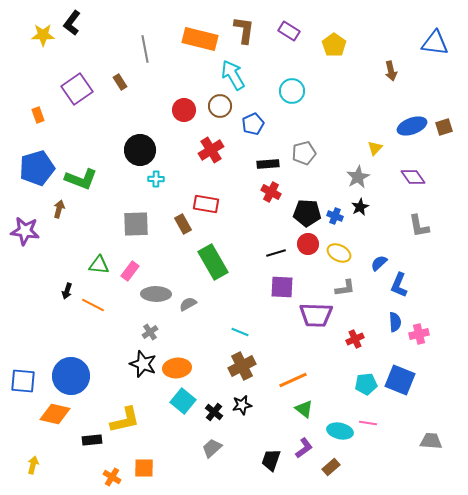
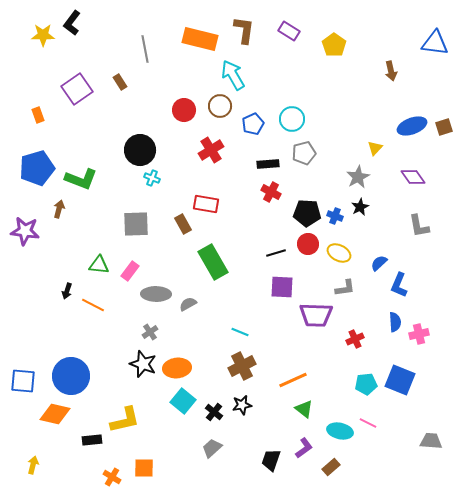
cyan circle at (292, 91): moved 28 px down
cyan cross at (156, 179): moved 4 px left, 1 px up; rotated 21 degrees clockwise
pink line at (368, 423): rotated 18 degrees clockwise
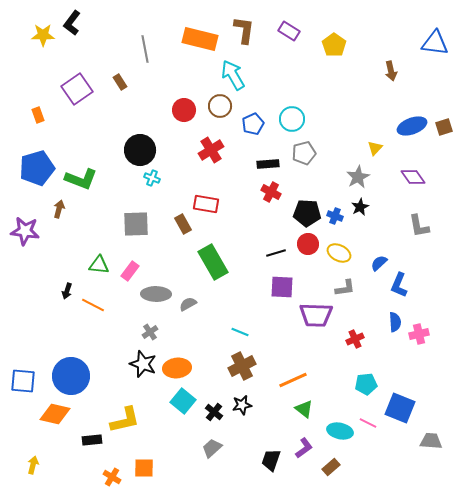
blue square at (400, 380): moved 28 px down
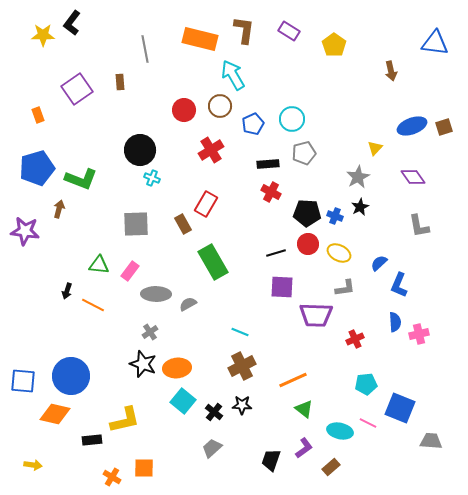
brown rectangle at (120, 82): rotated 28 degrees clockwise
red rectangle at (206, 204): rotated 70 degrees counterclockwise
black star at (242, 405): rotated 12 degrees clockwise
yellow arrow at (33, 465): rotated 84 degrees clockwise
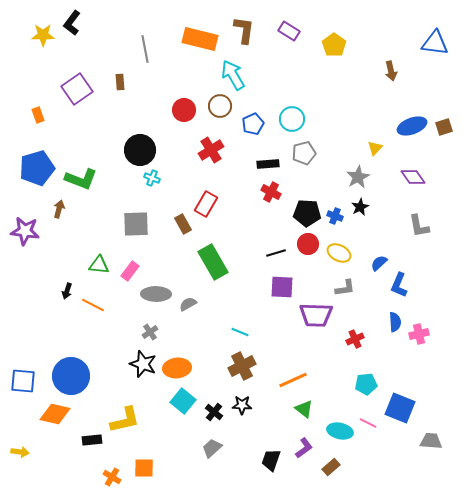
yellow arrow at (33, 465): moved 13 px left, 13 px up
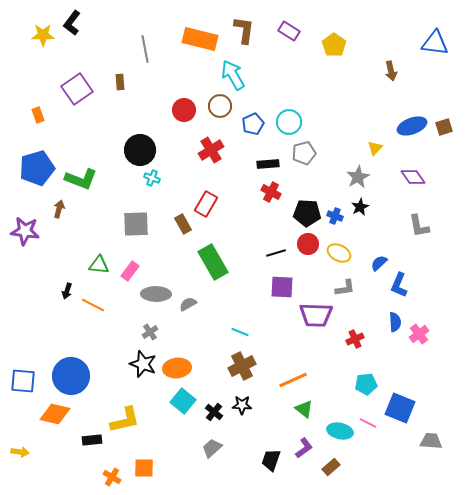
cyan circle at (292, 119): moved 3 px left, 3 px down
pink cross at (419, 334): rotated 24 degrees counterclockwise
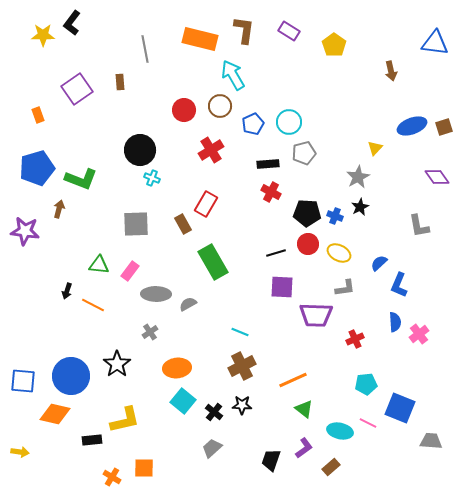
purple diamond at (413, 177): moved 24 px right
black star at (143, 364): moved 26 px left; rotated 16 degrees clockwise
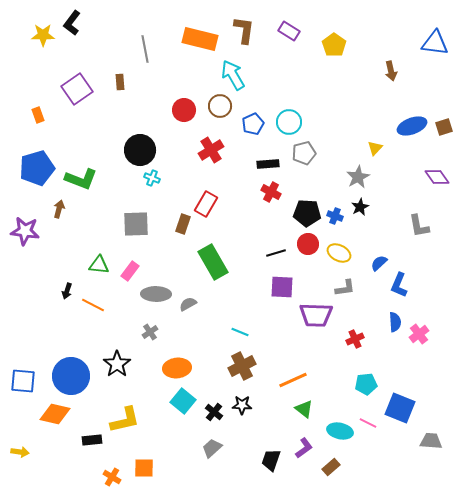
brown rectangle at (183, 224): rotated 48 degrees clockwise
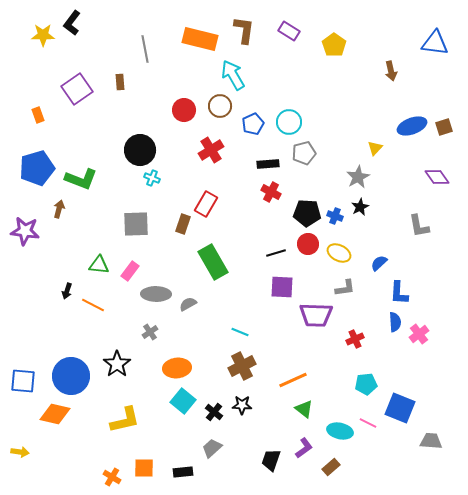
blue L-shape at (399, 285): moved 8 px down; rotated 20 degrees counterclockwise
black rectangle at (92, 440): moved 91 px right, 32 px down
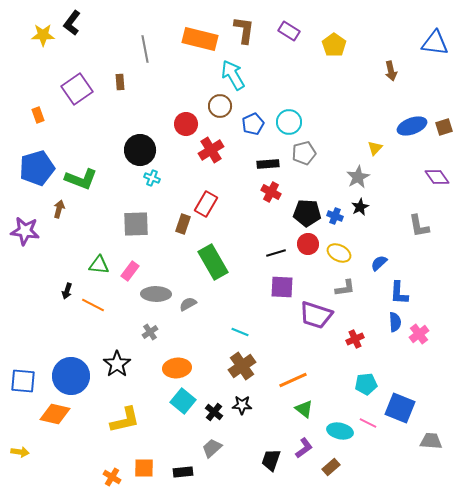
red circle at (184, 110): moved 2 px right, 14 px down
purple trapezoid at (316, 315): rotated 16 degrees clockwise
brown cross at (242, 366): rotated 8 degrees counterclockwise
